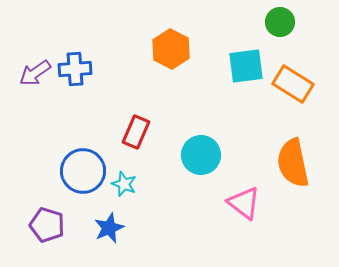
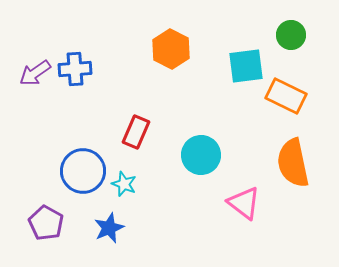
green circle: moved 11 px right, 13 px down
orange rectangle: moved 7 px left, 12 px down; rotated 6 degrees counterclockwise
purple pentagon: moved 1 px left, 2 px up; rotated 12 degrees clockwise
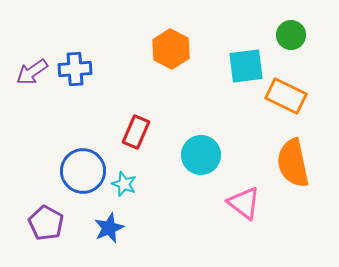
purple arrow: moved 3 px left, 1 px up
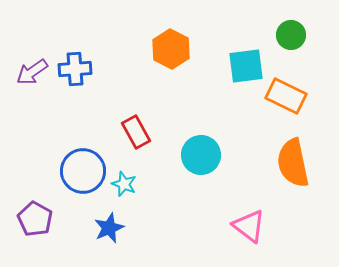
red rectangle: rotated 52 degrees counterclockwise
pink triangle: moved 5 px right, 23 px down
purple pentagon: moved 11 px left, 4 px up
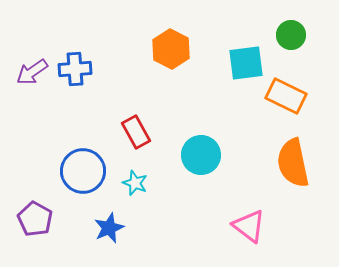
cyan square: moved 3 px up
cyan star: moved 11 px right, 1 px up
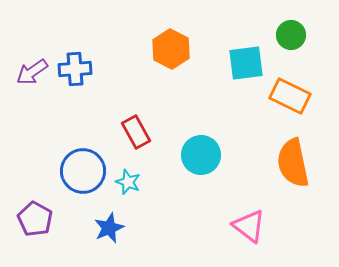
orange rectangle: moved 4 px right
cyan star: moved 7 px left, 1 px up
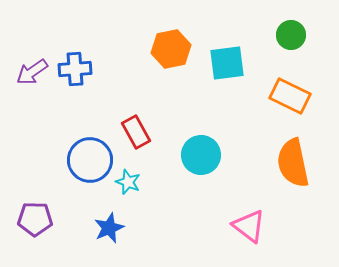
orange hexagon: rotated 21 degrees clockwise
cyan square: moved 19 px left
blue circle: moved 7 px right, 11 px up
purple pentagon: rotated 28 degrees counterclockwise
